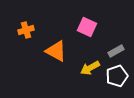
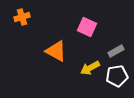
orange cross: moved 4 px left, 13 px up
white pentagon: rotated 10 degrees clockwise
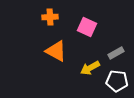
orange cross: moved 28 px right; rotated 14 degrees clockwise
gray rectangle: moved 2 px down
white pentagon: moved 5 px down; rotated 15 degrees clockwise
